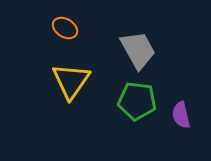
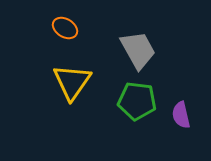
yellow triangle: moved 1 px right, 1 px down
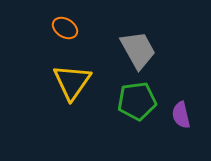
green pentagon: rotated 15 degrees counterclockwise
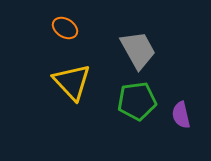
yellow triangle: rotated 18 degrees counterclockwise
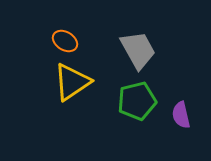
orange ellipse: moved 13 px down
yellow triangle: rotated 39 degrees clockwise
green pentagon: rotated 6 degrees counterclockwise
